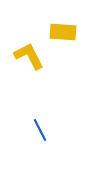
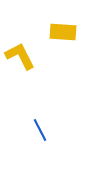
yellow L-shape: moved 9 px left
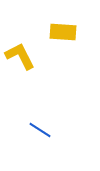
blue line: rotated 30 degrees counterclockwise
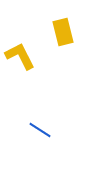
yellow rectangle: rotated 72 degrees clockwise
